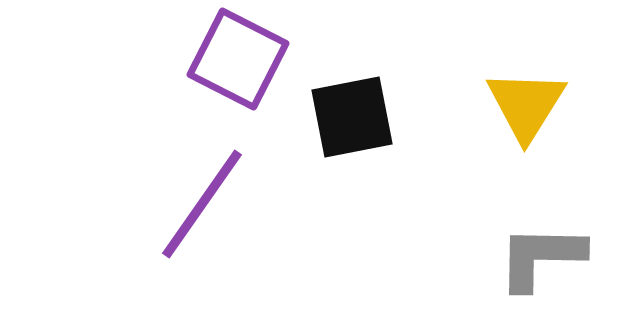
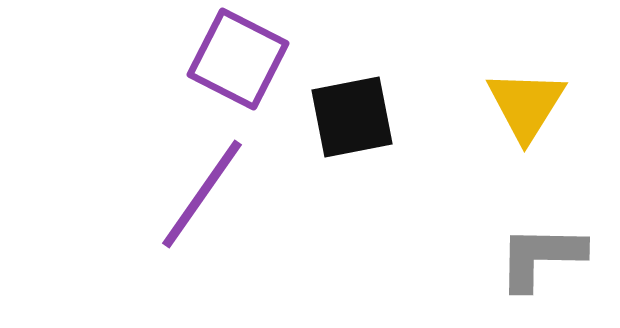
purple line: moved 10 px up
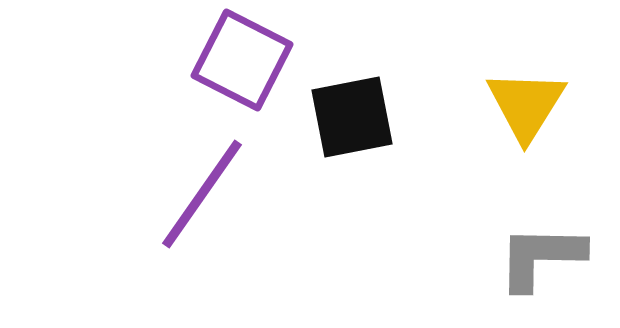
purple square: moved 4 px right, 1 px down
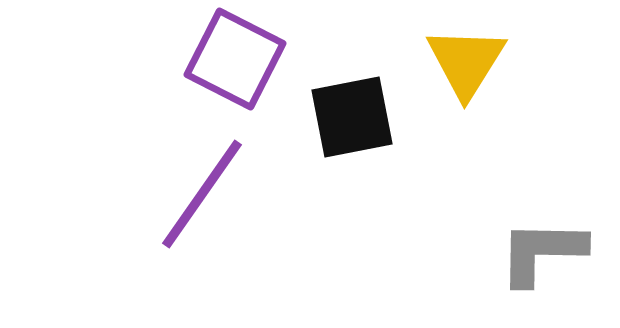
purple square: moved 7 px left, 1 px up
yellow triangle: moved 60 px left, 43 px up
gray L-shape: moved 1 px right, 5 px up
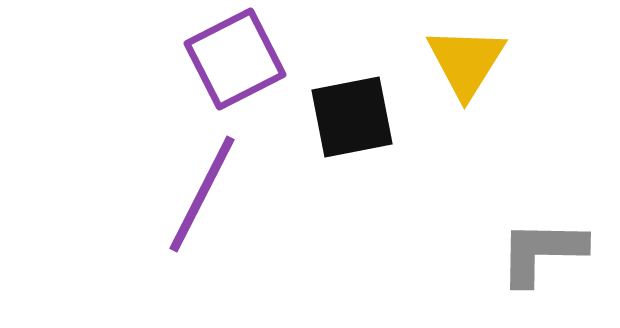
purple square: rotated 36 degrees clockwise
purple line: rotated 8 degrees counterclockwise
